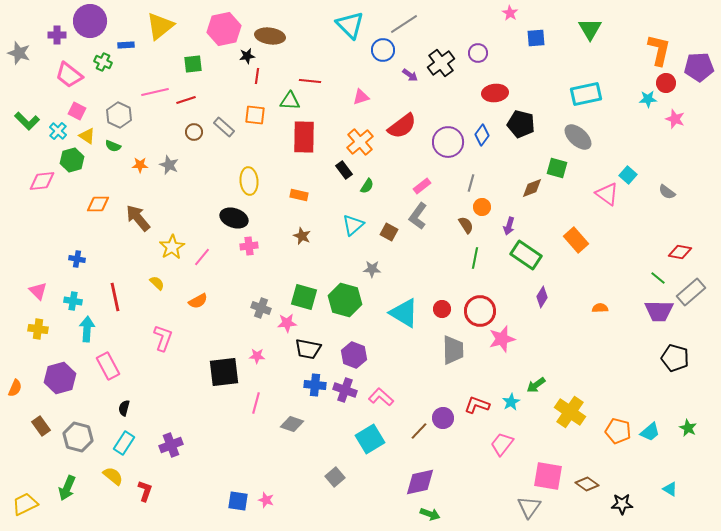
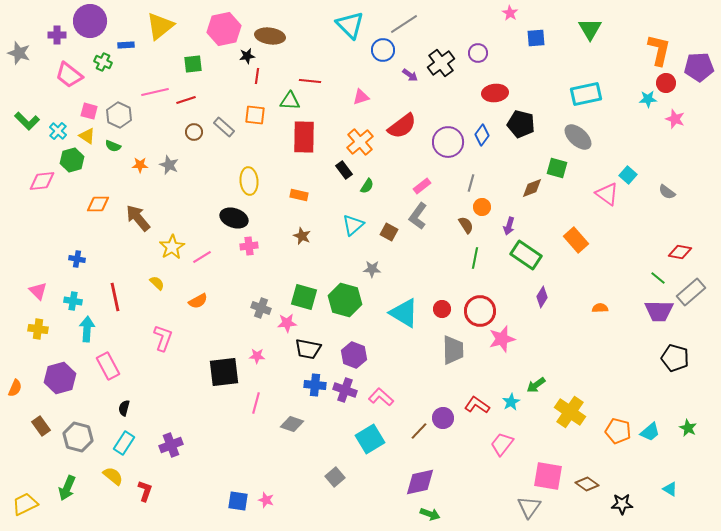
pink square at (77, 111): moved 12 px right; rotated 12 degrees counterclockwise
pink line at (202, 257): rotated 18 degrees clockwise
red L-shape at (477, 405): rotated 15 degrees clockwise
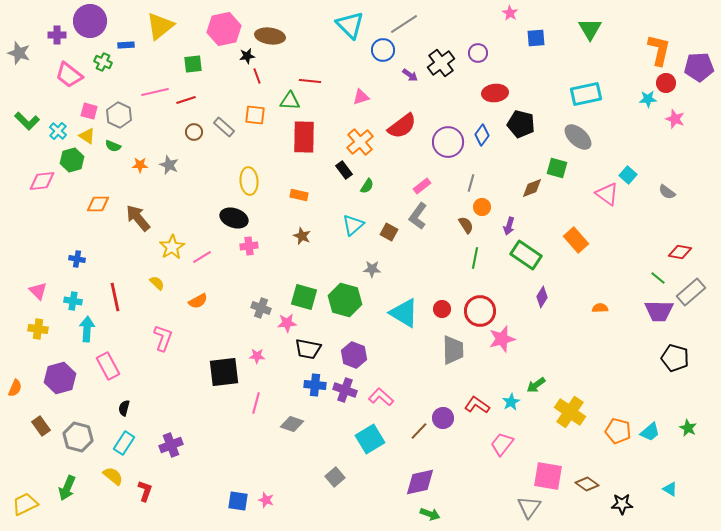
red line at (257, 76): rotated 28 degrees counterclockwise
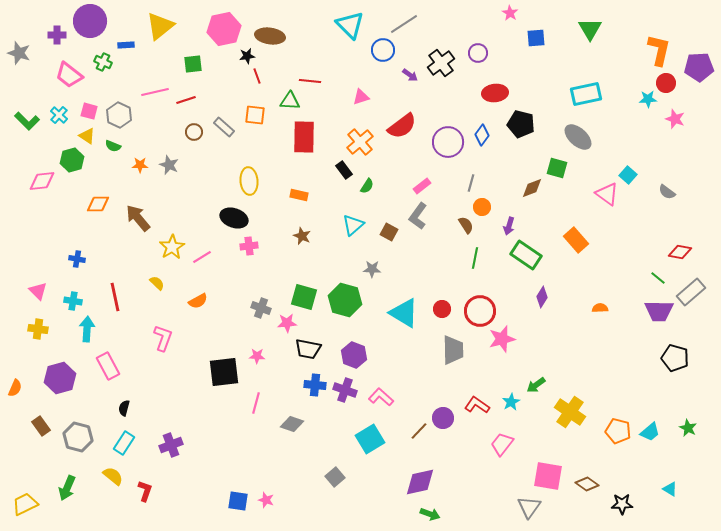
cyan cross at (58, 131): moved 1 px right, 16 px up
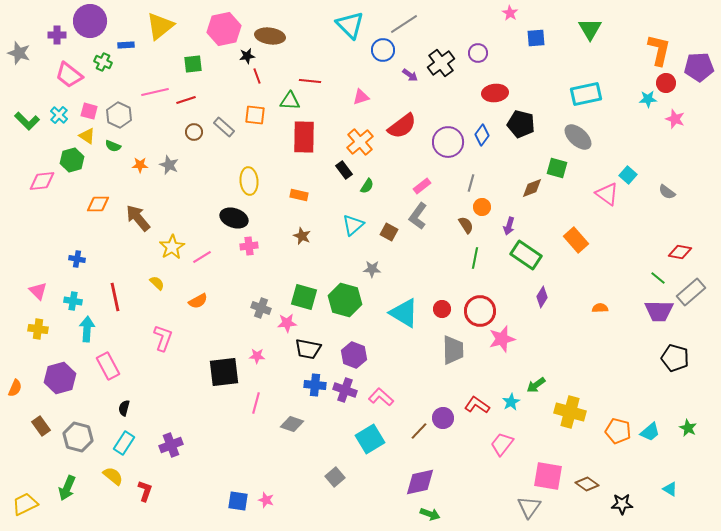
yellow cross at (570, 412): rotated 20 degrees counterclockwise
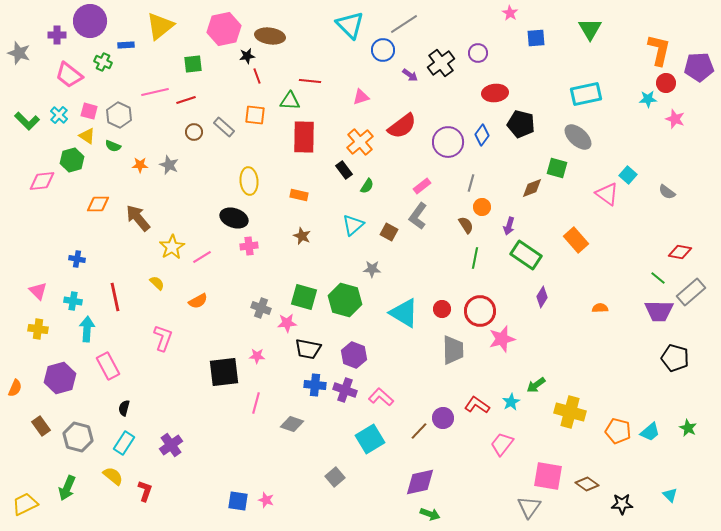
purple cross at (171, 445): rotated 15 degrees counterclockwise
cyan triangle at (670, 489): moved 6 px down; rotated 14 degrees clockwise
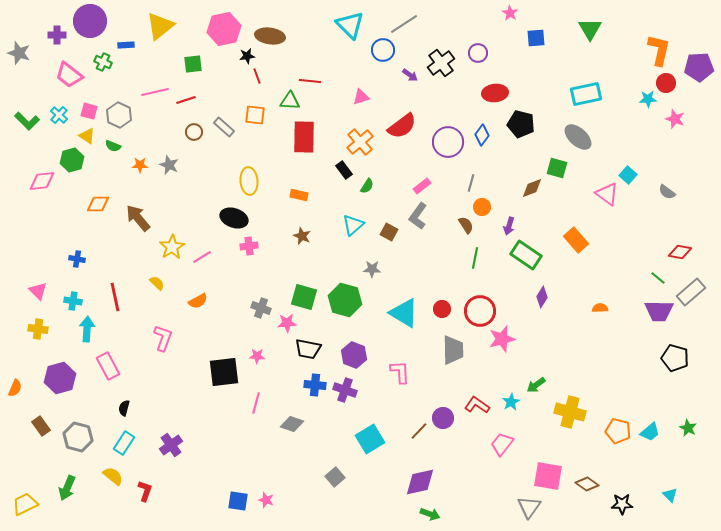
pink L-shape at (381, 397): moved 19 px right, 25 px up; rotated 45 degrees clockwise
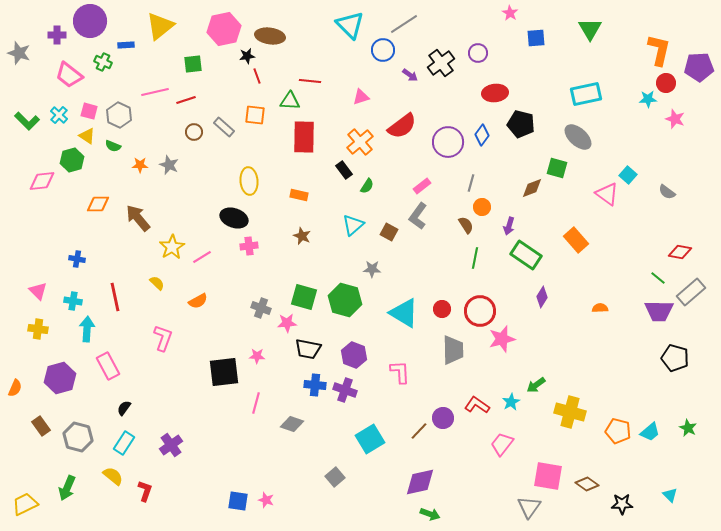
black semicircle at (124, 408): rotated 21 degrees clockwise
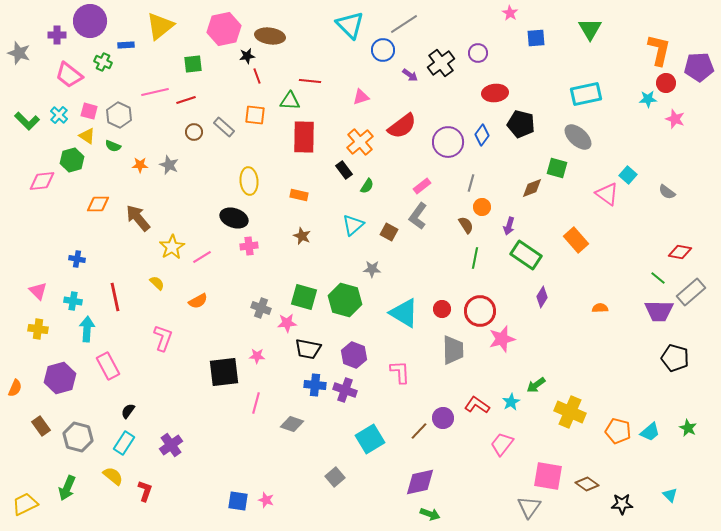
black semicircle at (124, 408): moved 4 px right, 3 px down
yellow cross at (570, 412): rotated 8 degrees clockwise
